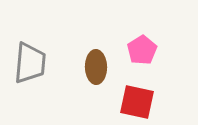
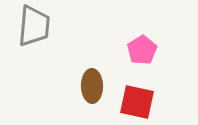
gray trapezoid: moved 4 px right, 37 px up
brown ellipse: moved 4 px left, 19 px down
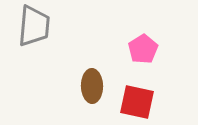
pink pentagon: moved 1 px right, 1 px up
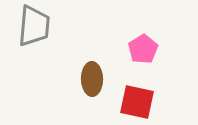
brown ellipse: moved 7 px up
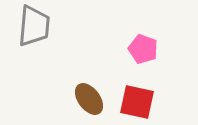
pink pentagon: rotated 20 degrees counterclockwise
brown ellipse: moved 3 px left, 20 px down; rotated 36 degrees counterclockwise
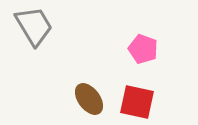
gray trapezoid: rotated 36 degrees counterclockwise
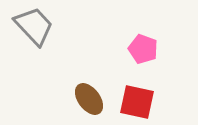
gray trapezoid: rotated 12 degrees counterclockwise
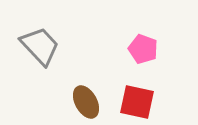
gray trapezoid: moved 6 px right, 20 px down
brown ellipse: moved 3 px left, 3 px down; rotated 8 degrees clockwise
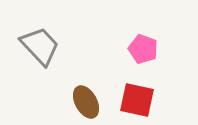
red square: moved 2 px up
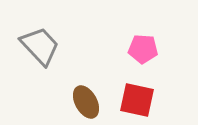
pink pentagon: rotated 16 degrees counterclockwise
